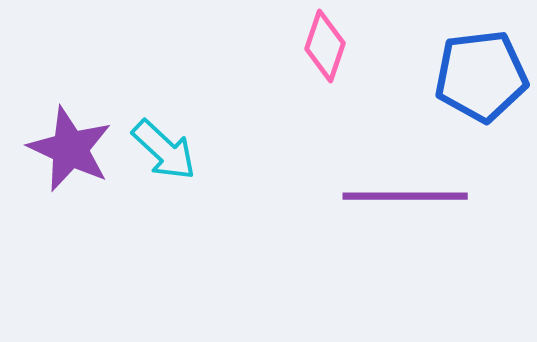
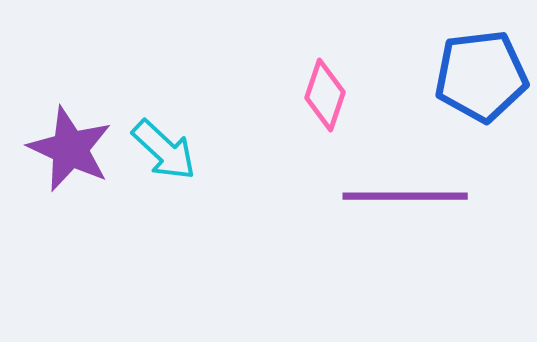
pink diamond: moved 49 px down
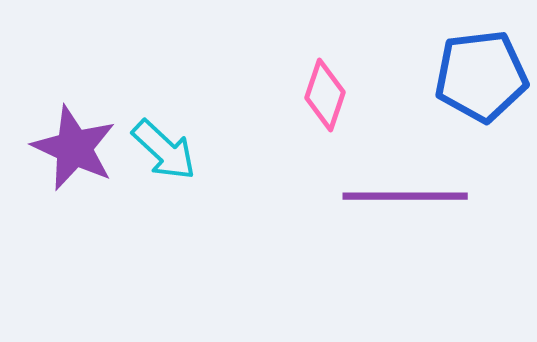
purple star: moved 4 px right, 1 px up
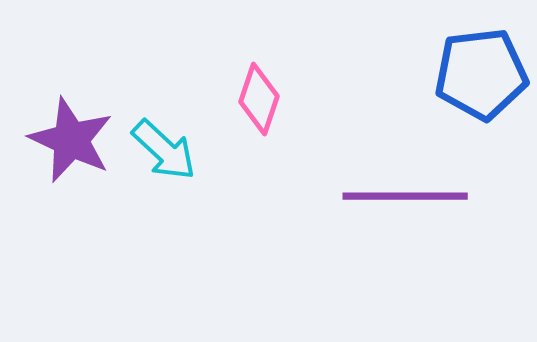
blue pentagon: moved 2 px up
pink diamond: moved 66 px left, 4 px down
purple star: moved 3 px left, 8 px up
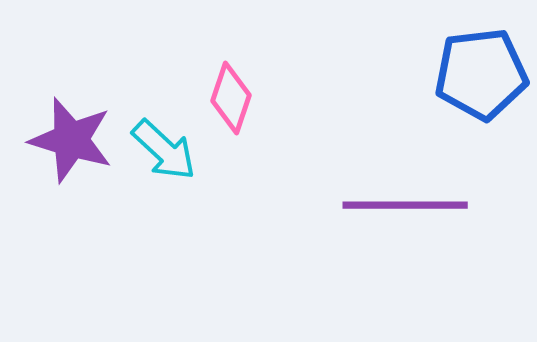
pink diamond: moved 28 px left, 1 px up
purple star: rotated 8 degrees counterclockwise
purple line: moved 9 px down
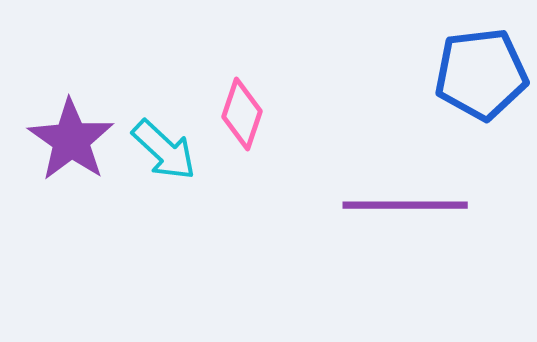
pink diamond: moved 11 px right, 16 px down
purple star: rotated 18 degrees clockwise
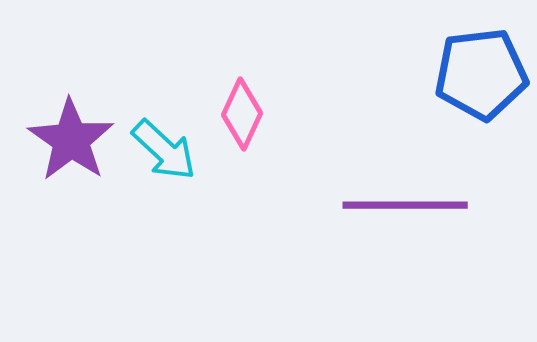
pink diamond: rotated 6 degrees clockwise
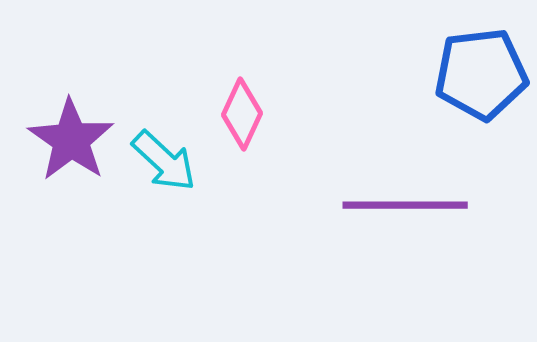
cyan arrow: moved 11 px down
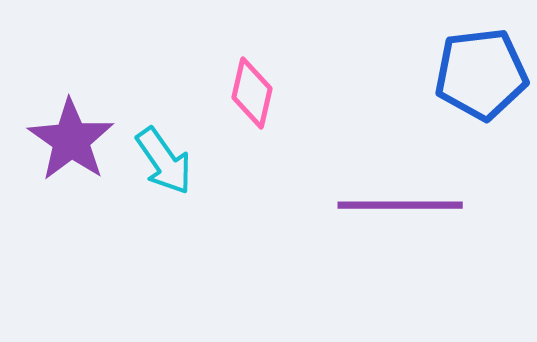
pink diamond: moved 10 px right, 21 px up; rotated 12 degrees counterclockwise
cyan arrow: rotated 12 degrees clockwise
purple line: moved 5 px left
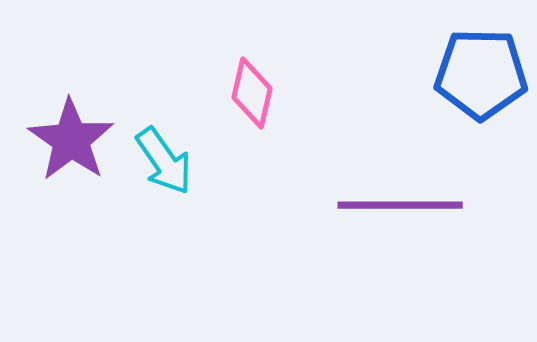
blue pentagon: rotated 8 degrees clockwise
